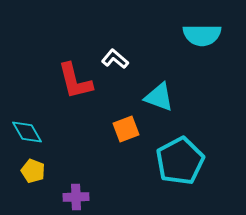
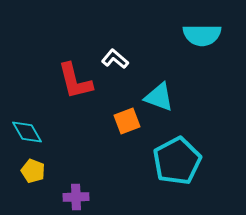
orange square: moved 1 px right, 8 px up
cyan pentagon: moved 3 px left
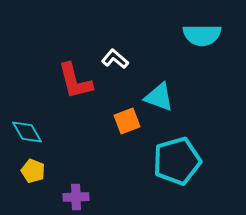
cyan pentagon: rotated 12 degrees clockwise
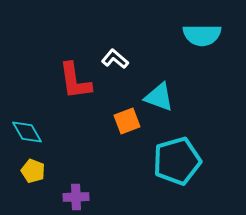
red L-shape: rotated 6 degrees clockwise
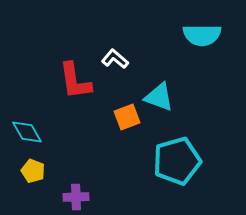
orange square: moved 4 px up
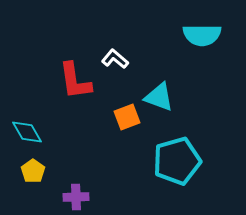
yellow pentagon: rotated 15 degrees clockwise
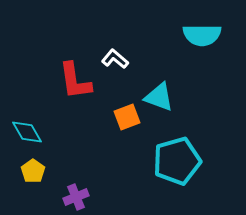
purple cross: rotated 20 degrees counterclockwise
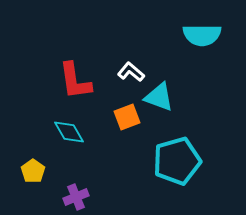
white L-shape: moved 16 px right, 13 px down
cyan diamond: moved 42 px right
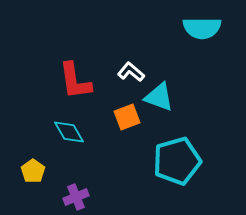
cyan semicircle: moved 7 px up
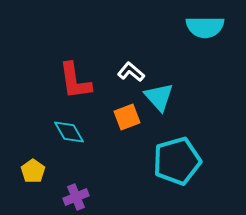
cyan semicircle: moved 3 px right, 1 px up
cyan triangle: rotated 28 degrees clockwise
